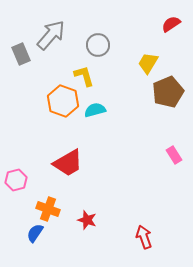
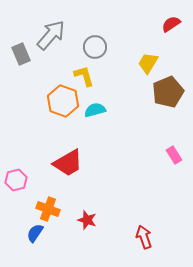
gray circle: moved 3 px left, 2 px down
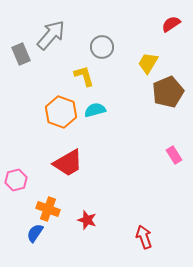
gray circle: moved 7 px right
orange hexagon: moved 2 px left, 11 px down
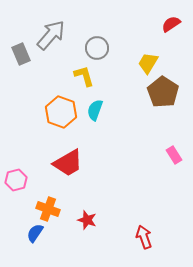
gray circle: moved 5 px left, 1 px down
brown pentagon: moved 5 px left; rotated 16 degrees counterclockwise
cyan semicircle: rotated 55 degrees counterclockwise
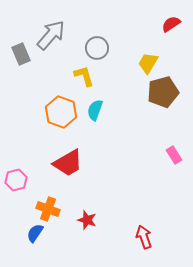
brown pentagon: rotated 24 degrees clockwise
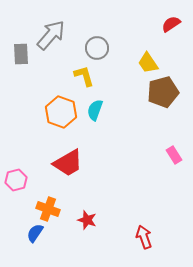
gray rectangle: rotated 20 degrees clockwise
yellow trapezoid: rotated 65 degrees counterclockwise
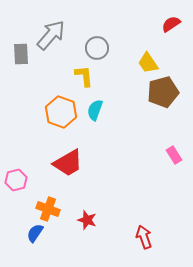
yellow L-shape: rotated 10 degrees clockwise
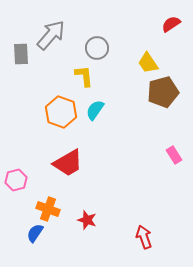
cyan semicircle: rotated 15 degrees clockwise
